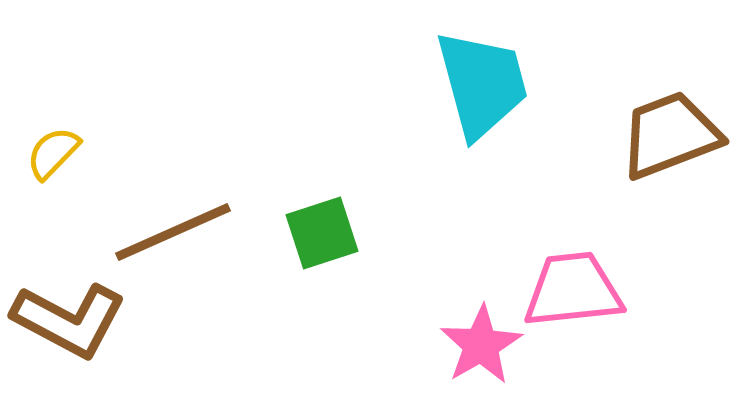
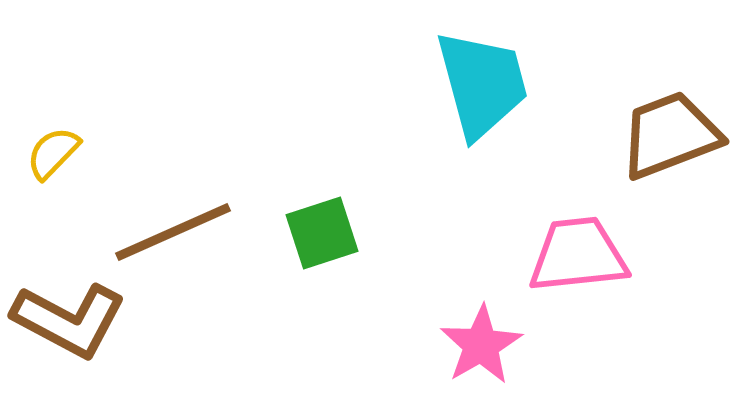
pink trapezoid: moved 5 px right, 35 px up
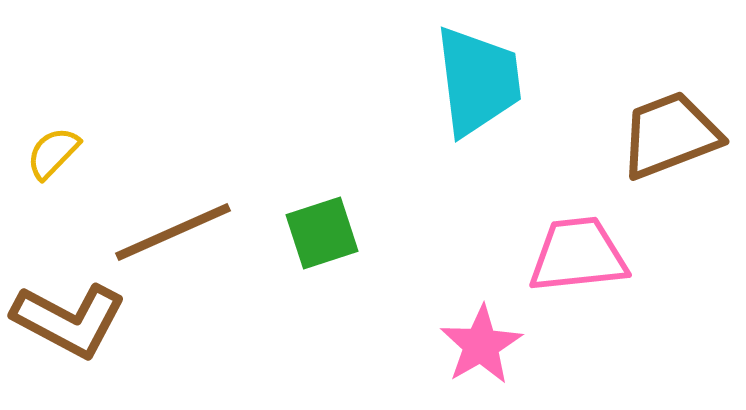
cyan trapezoid: moved 4 px left, 3 px up; rotated 8 degrees clockwise
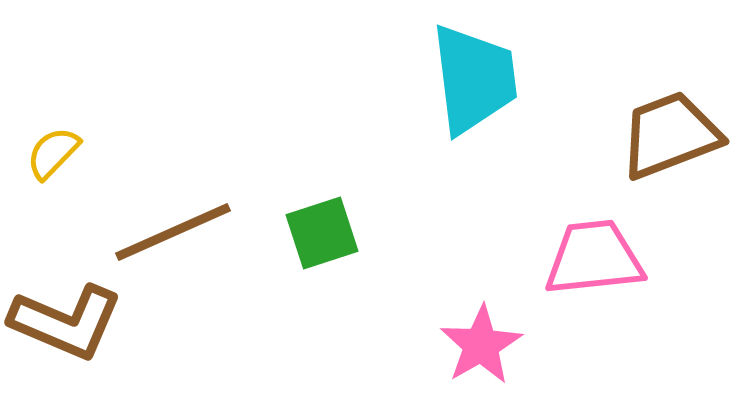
cyan trapezoid: moved 4 px left, 2 px up
pink trapezoid: moved 16 px right, 3 px down
brown L-shape: moved 3 px left, 2 px down; rotated 5 degrees counterclockwise
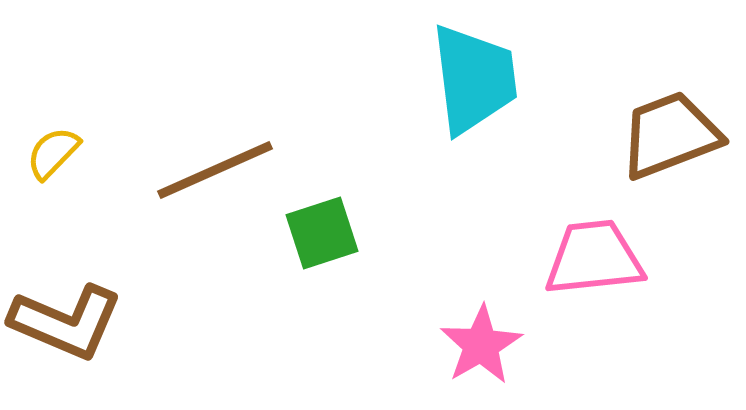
brown line: moved 42 px right, 62 px up
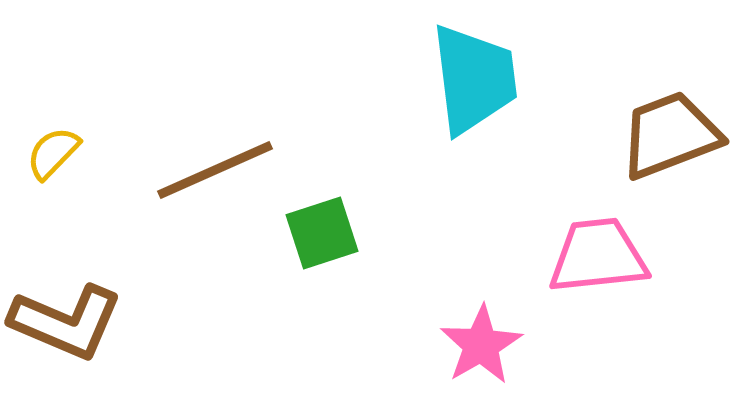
pink trapezoid: moved 4 px right, 2 px up
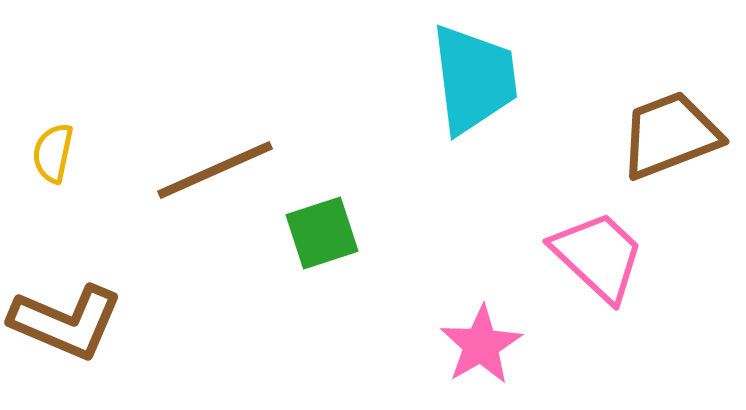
yellow semicircle: rotated 32 degrees counterclockwise
pink trapezoid: rotated 49 degrees clockwise
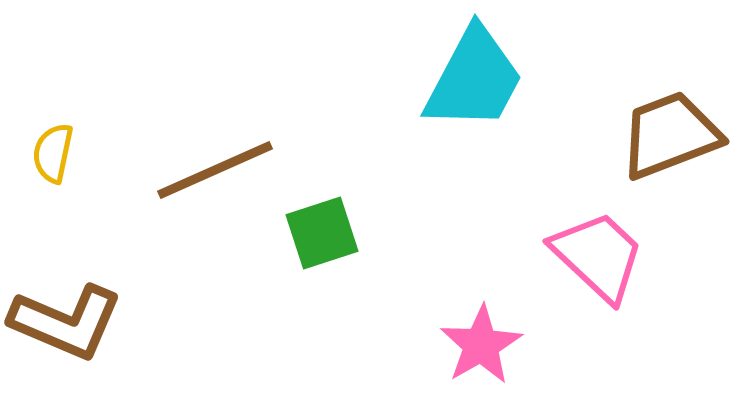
cyan trapezoid: rotated 35 degrees clockwise
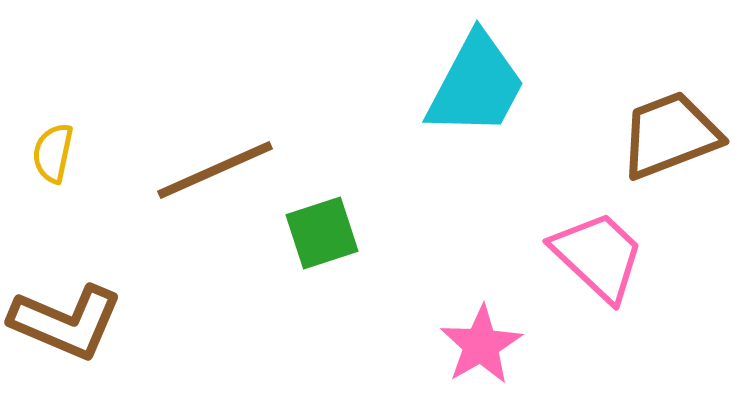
cyan trapezoid: moved 2 px right, 6 px down
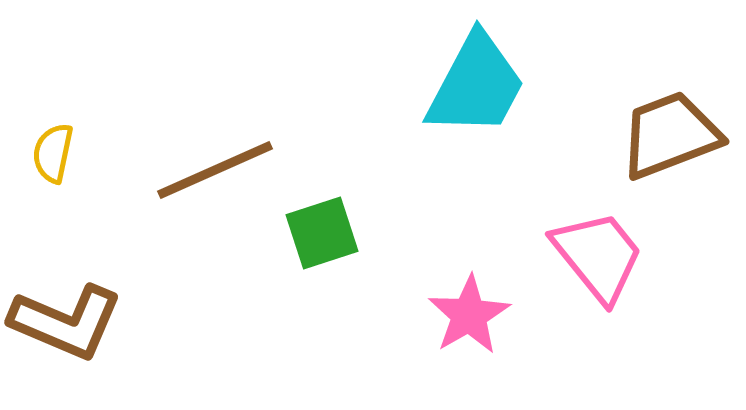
pink trapezoid: rotated 8 degrees clockwise
pink star: moved 12 px left, 30 px up
